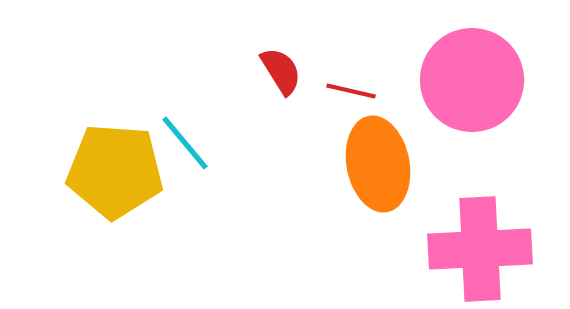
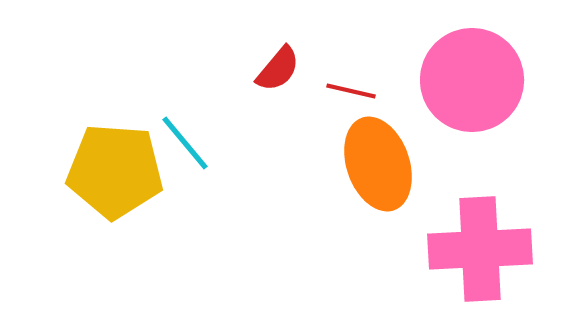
red semicircle: moved 3 px left, 2 px up; rotated 72 degrees clockwise
orange ellipse: rotated 8 degrees counterclockwise
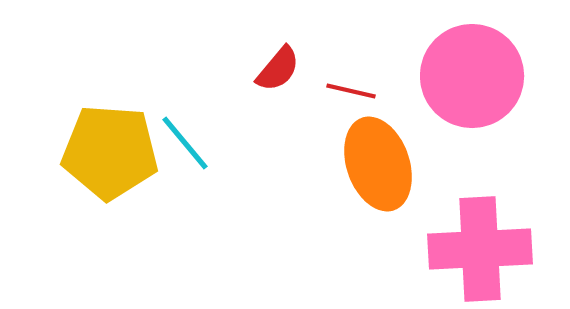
pink circle: moved 4 px up
yellow pentagon: moved 5 px left, 19 px up
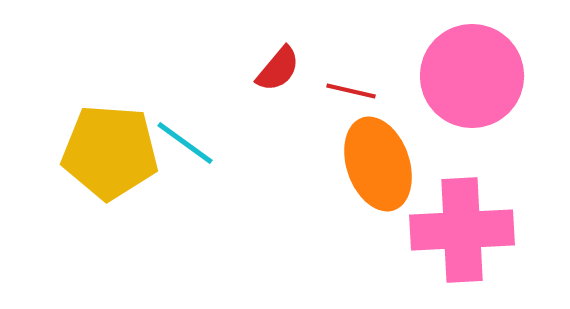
cyan line: rotated 14 degrees counterclockwise
pink cross: moved 18 px left, 19 px up
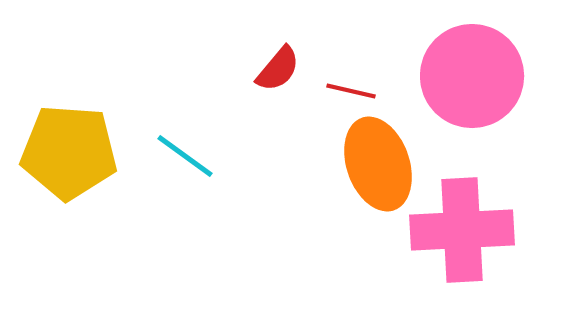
cyan line: moved 13 px down
yellow pentagon: moved 41 px left
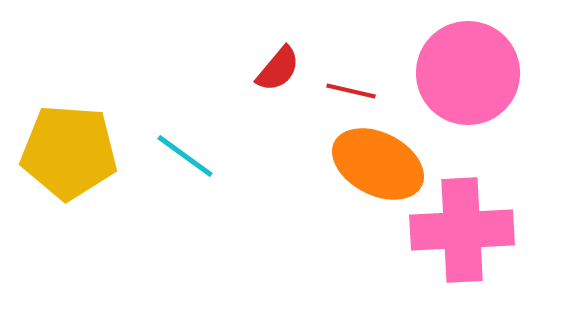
pink circle: moved 4 px left, 3 px up
orange ellipse: rotated 44 degrees counterclockwise
